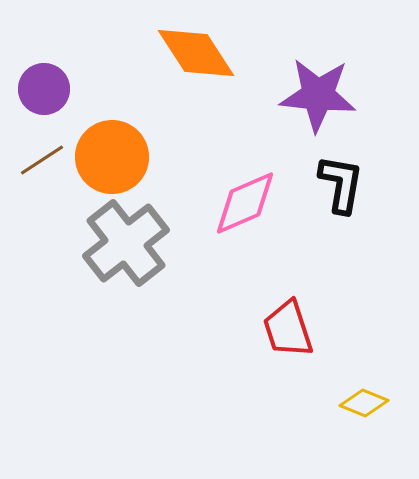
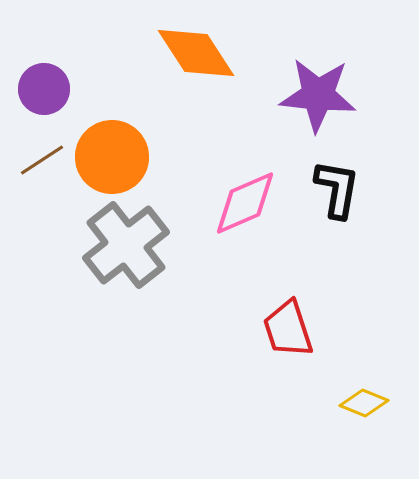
black L-shape: moved 4 px left, 5 px down
gray cross: moved 2 px down
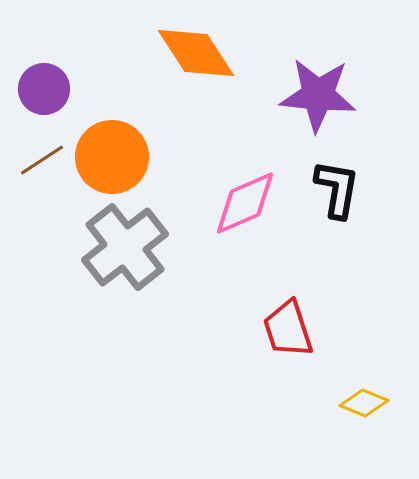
gray cross: moved 1 px left, 2 px down
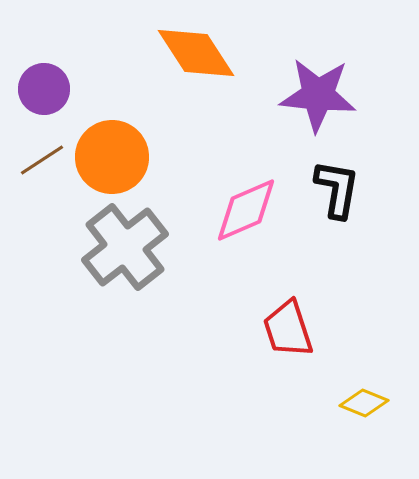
pink diamond: moved 1 px right, 7 px down
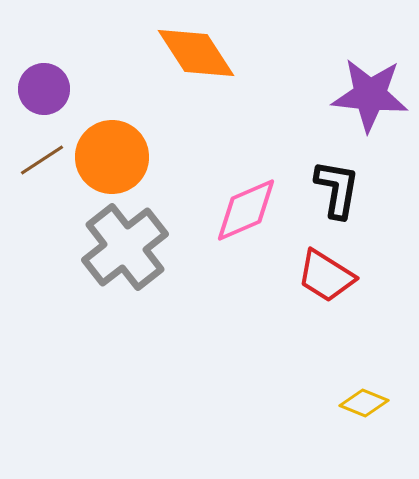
purple star: moved 52 px right
red trapezoid: moved 38 px right, 53 px up; rotated 40 degrees counterclockwise
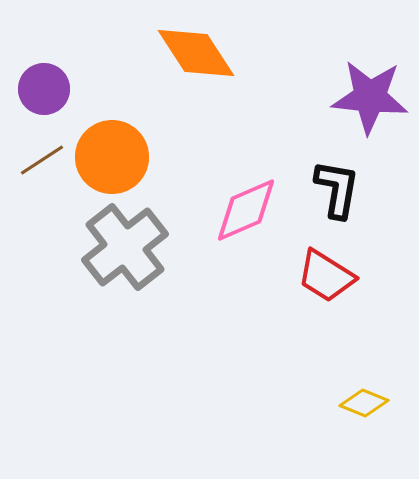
purple star: moved 2 px down
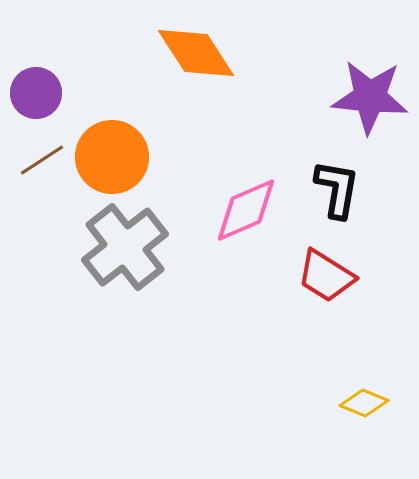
purple circle: moved 8 px left, 4 px down
